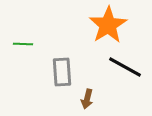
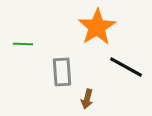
orange star: moved 11 px left, 2 px down
black line: moved 1 px right
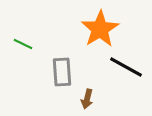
orange star: moved 3 px right, 2 px down
green line: rotated 24 degrees clockwise
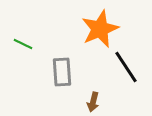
orange star: rotated 9 degrees clockwise
black line: rotated 28 degrees clockwise
brown arrow: moved 6 px right, 3 px down
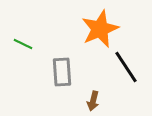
brown arrow: moved 1 px up
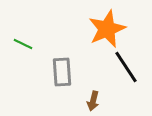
orange star: moved 7 px right
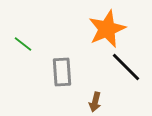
green line: rotated 12 degrees clockwise
black line: rotated 12 degrees counterclockwise
brown arrow: moved 2 px right, 1 px down
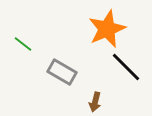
gray rectangle: rotated 56 degrees counterclockwise
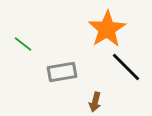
orange star: rotated 9 degrees counterclockwise
gray rectangle: rotated 40 degrees counterclockwise
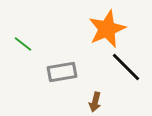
orange star: rotated 9 degrees clockwise
